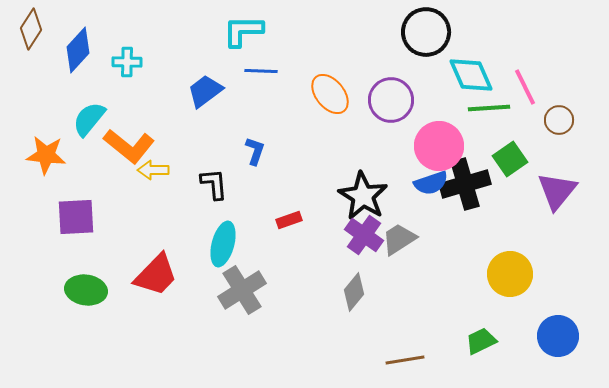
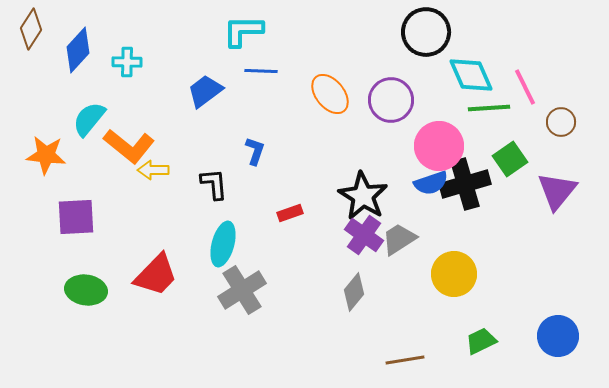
brown circle: moved 2 px right, 2 px down
red rectangle: moved 1 px right, 7 px up
yellow circle: moved 56 px left
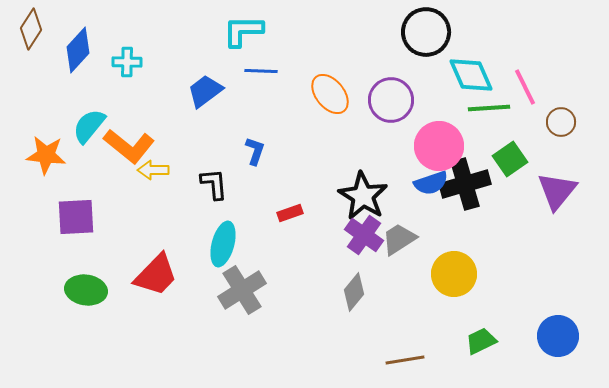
cyan semicircle: moved 7 px down
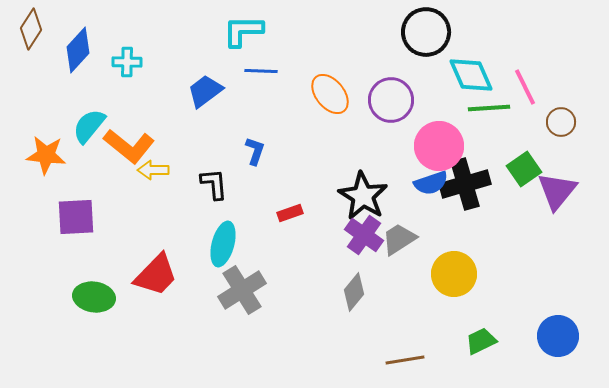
green square: moved 14 px right, 10 px down
green ellipse: moved 8 px right, 7 px down
